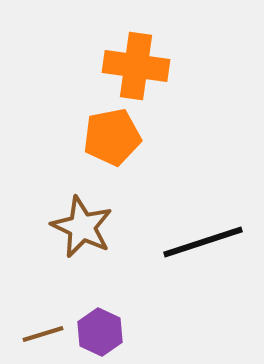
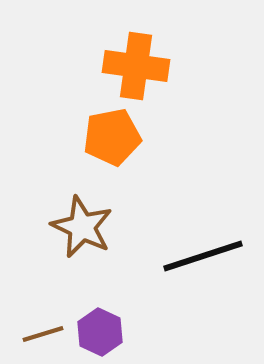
black line: moved 14 px down
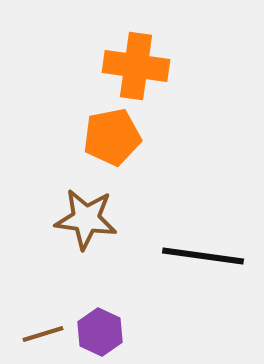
brown star: moved 4 px right, 8 px up; rotated 18 degrees counterclockwise
black line: rotated 26 degrees clockwise
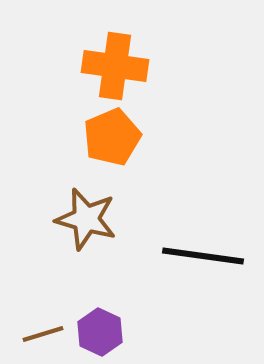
orange cross: moved 21 px left
orange pentagon: rotated 12 degrees counterclockwise
brown star: rotated 8 degrees clockwise
